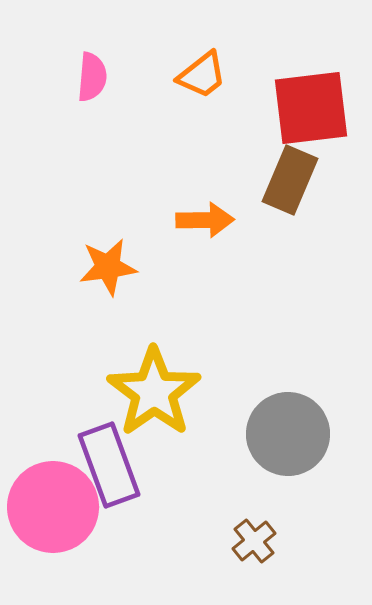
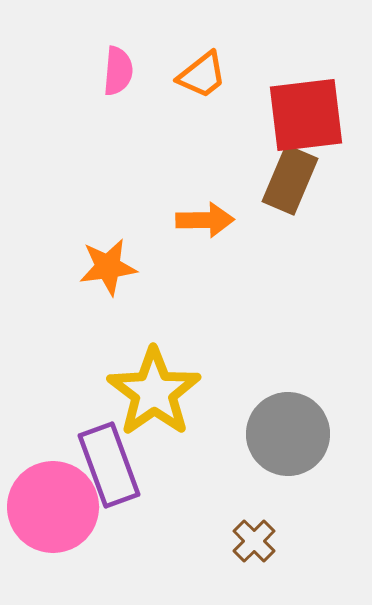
pink semicircle: moved 26 px right, 6 px up
red square: moved 5 px left, 7 px down
brown cross: rotated 6 degrees counterclockwise
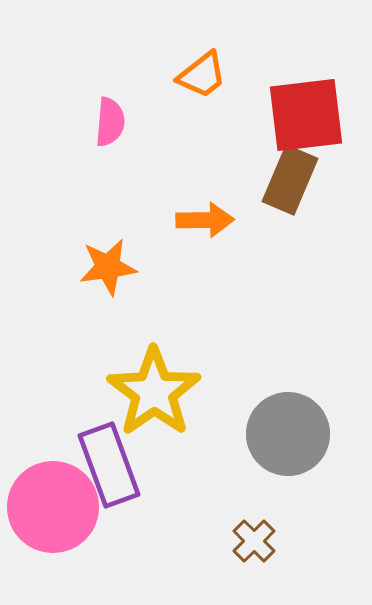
pink semicircle: moved 8 px left, 51 px down
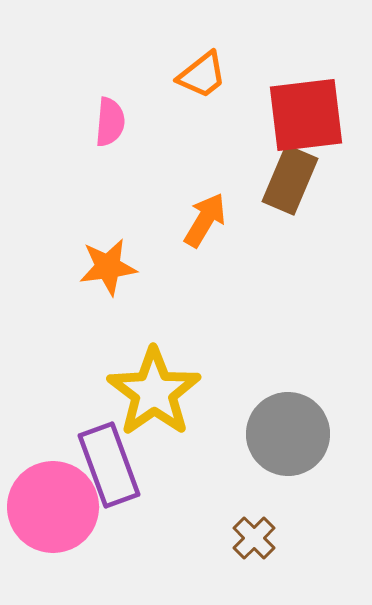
orange arrow: rotated 58 degrees counterclockwise
brown cross: moved 3 px up
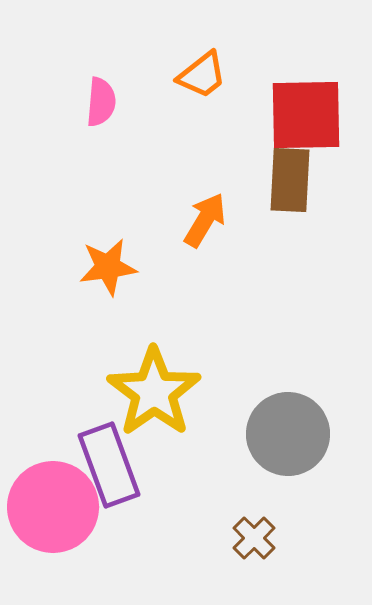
red square: rotated 6 degrees clockwise
pink semicircle: moved 9 px left, 20 px up
brown rectangle: rotated 20 degrees counterclockwise
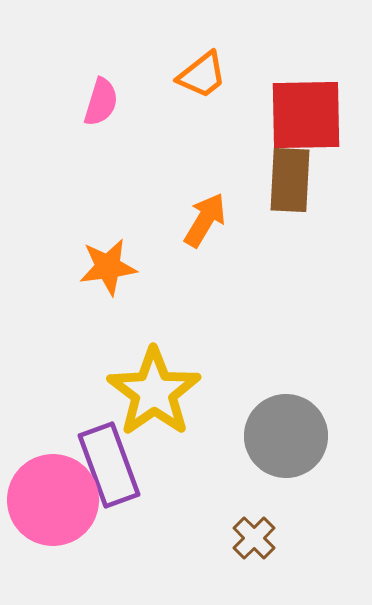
pink semicircle: rotated 12 degrees clockwise
gray circle: moved 2 px left, 2 px down
pink circle: moved 7 px up
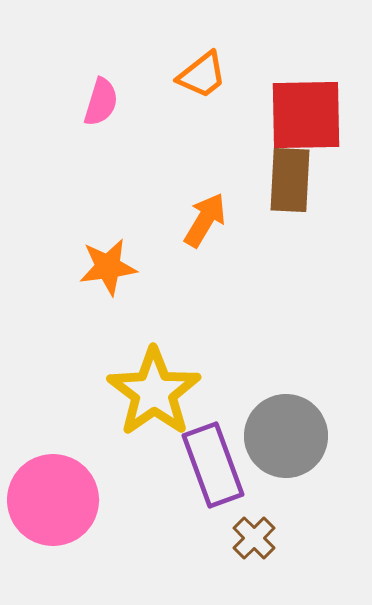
purple rectangle: moved 104 px right
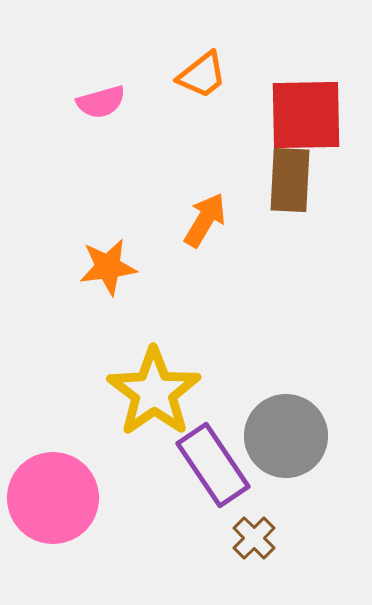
pink semicircle: rotated 57 degrees clockwise
purple rectangle: rotated 14 degrees counterclockwise
pink circle: moved 2 px up
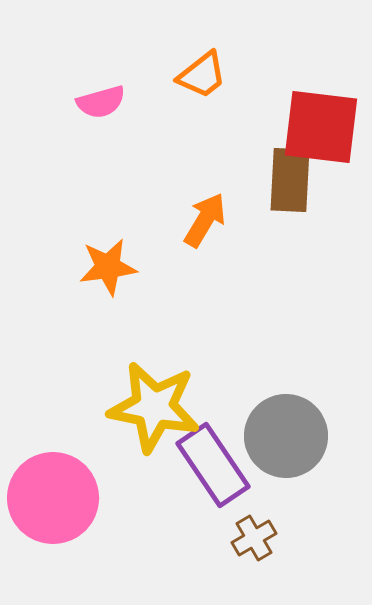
red square: moved 15 px right, 12 px down; rotated 8 degrees clockwise
yellow star: moved 15 px down; rotated 26 degrees counterclockwise
brown cross: rotated 15 degrees clockwise
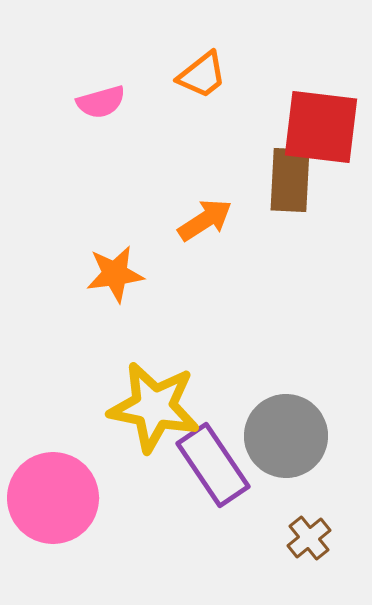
orange arrow: rotated 26 degrees clockwise
orange star: moved 7 px right, 7 px down
brown cross: moved 55 px right; rotated 9 degrees counterclockwise
